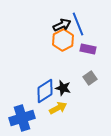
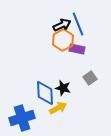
purple rectangle: moved 11 px left
blue diamond: moved 2 px down; rotated 60 degrees counterclockwise
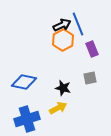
purple rectangle: moved 15 px right; rotated 56 degrees clockwise
gray square: rotated 24 degrees clockwise
blue diamond: moved 21 px left, 11 px up; rotated 75 degrees counterclockwise
blue cross: moved 5 px right, 1 px down
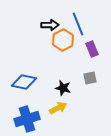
black arrow: moved 12 px left; rotated 24 degrees clockwise
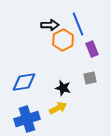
blue diamond: rotated 20 degrees counterclockwise
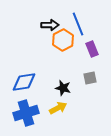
blue cross: moved 1 px left, 6 px up
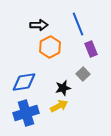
black arrow: moved 11 px left
orange hexagon: moved 13 px left, 7 px down
purple rectangle: moved 1 px left
gray square: moved 7 px left, 4 px up; rotated 32 degrees counterclockwise
black star: rotated 28 degrees counterclockwise
yellow arrow: moved 1 px right, 2 px up
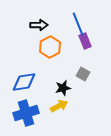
purple rectangle: moved 6 px left, 8 px up
gray square: rotated 16 degrees counterclockwise
